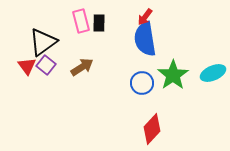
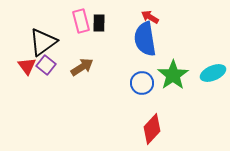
red arrow: moved 5 px right; rotated 84 degrees clockwise
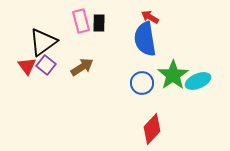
cyan ellipse: moved 15 px left, 8 px down
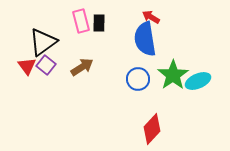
red arrow: moved 1 px right
blue circle: moved 4 px left, 4 px up
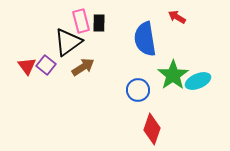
red arrow: moved 26 px right
black triangle: moved 25 px right
brown arrow: moved 1 px right
blue circle: moved 11 px down
red diamond: rotated 24 degrees counterclockwise
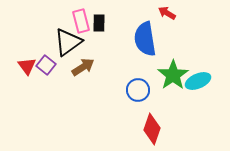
red arrow: moved 10 px left, 4 px up
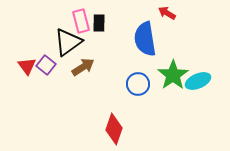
blue circle: moved 6 px up
red diamond: moved 38 px left
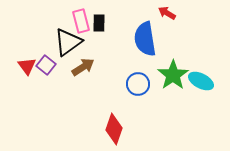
cyan ellipse: moved 3 px right; rotated 50 degrees clockwise
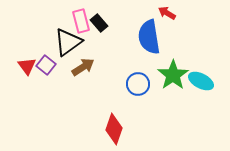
black rectangle: rotated 42 degrees counterclockwise
blue semicircle: moved 4 px right, 2 px up
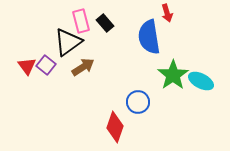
red arrow: rotated 138 degrees counterclockwise
black rectangle: moved 6 px right
blue circle: moved 18 px down
red diamond: moved 1 px right, 2 px up
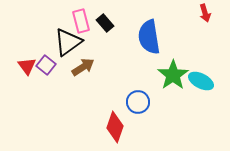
red arrow: moved 38 px right
